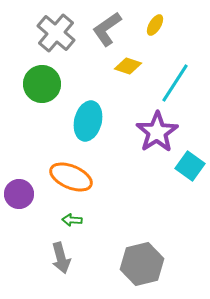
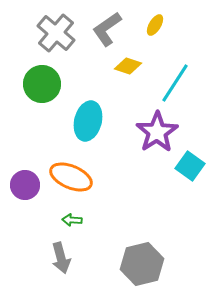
purple circle: moved 6 px right, 9 px up
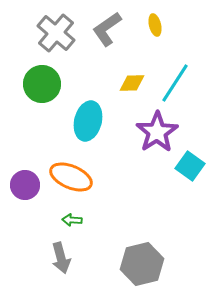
yellow ellipse: rotated 45 degrees counterclockwise
yellow diamond: moved 4 px right, 17 px down; rotated 20 degrees counterclockwise
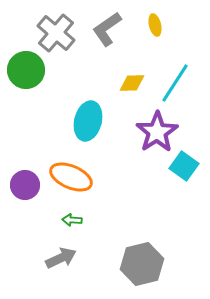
green circle: moved 16 px left, 14 px up
cyan square: moved 6 px left
gray arrow: rotated 100 degrees counterclockwise
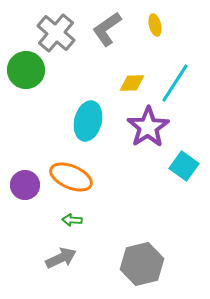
purple star: moved 9 px left, 5 px up
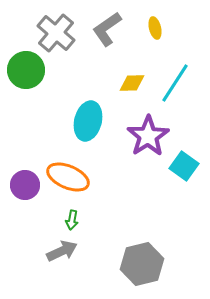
yellow ellipse: moved 3 px down
purple star: moved 9 px down
orange ellipse: moved 3 px left
green arrow: rotated 84 degrees counterclockwise
gray arrow: moved 1 px right, 7 px up
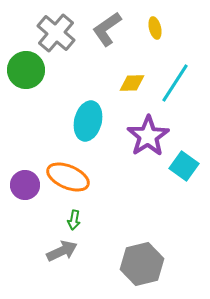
green arrow: moved 2 px right
